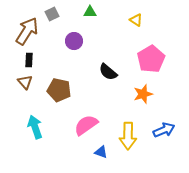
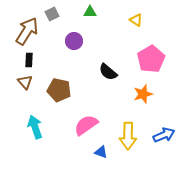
blue arrow: moved 5 px down
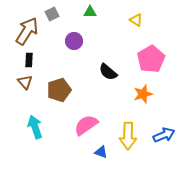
brown pentagon: rotated 30 degrees counterclockwise
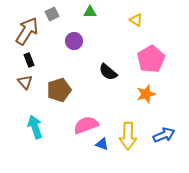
black rectangle: rotated 24 degrees counterclockwise
orange star: moved 3 px right
pink semicircle: rotated 15 degrees clockwise
blue triangle: moved 1 px right, 8 px up
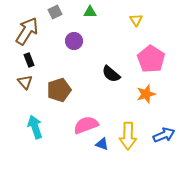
gray square: moved 3 px right, 2 px up
yellow triangle: rotated 24 degrees clockwise
pink pentagon: rotated 8 degrees counterclockwise
black semicircle: moved 3 px right, 2 px down
